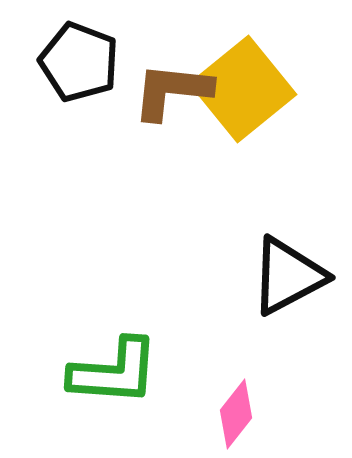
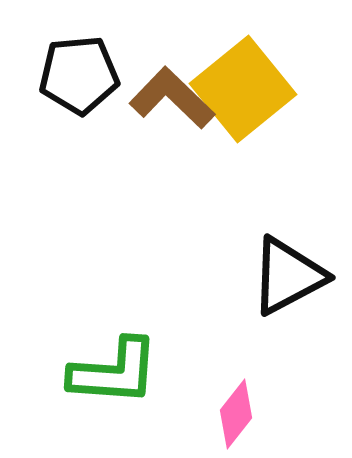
black pentagon: moved 13 px down; rotated 26 degrees counterclockwise
brown L-shape: moved 7 px down; rotated 38 degrees clockwise
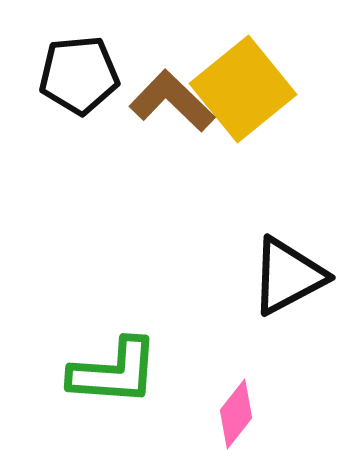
brown L-shape: moved 3 px down
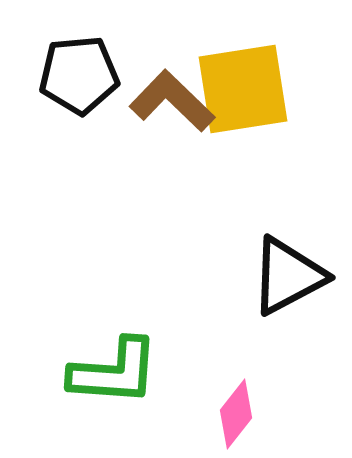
yellow square: rotated 30 degrees clockwise
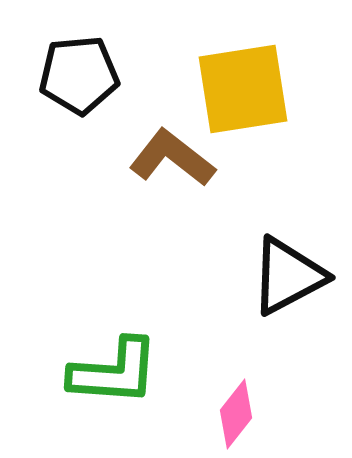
brown L-shape: moved 57 px down; rotated 6 degrees counterclockwise
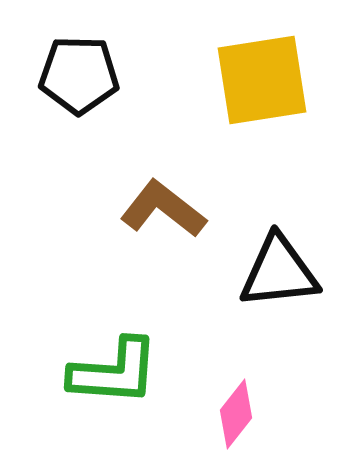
black pentagon: rotated 6 degrees clockwise
yellow square: moved 19 px right, 9 px up
brown L-shape: moved 9 px left, 51 px down
black triangle: moved 9 px left, 4 px up; rotated 22 degrees clockwise
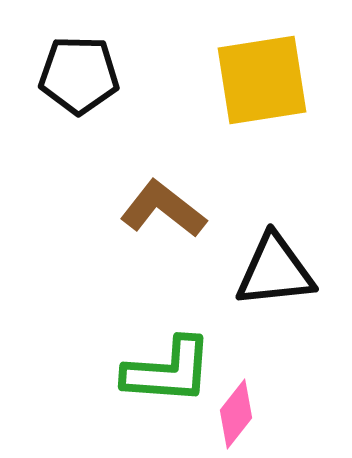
black triangle: moved 4 px left, 1 px up
green L-shape: moved 54 px right, 1 px up
